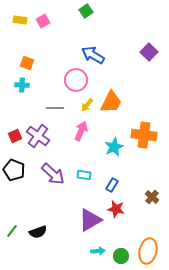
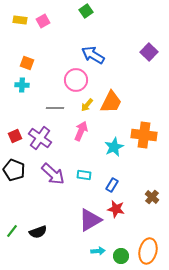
purple cross: moved 2 px right, 2 px down
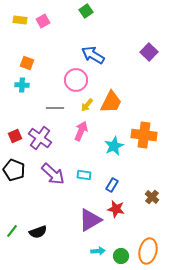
cyan star: moved 1 px up
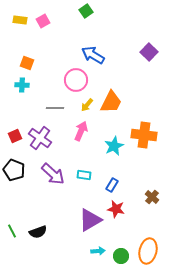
green line: rotated 64 degrees counterclockwise
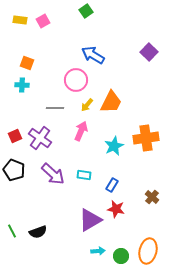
orange cross: moved 2 px right, 3 px down; rotated 15 degrees counterclockwise
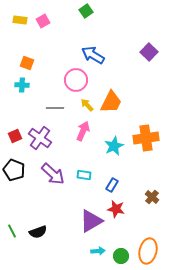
yellow arrow: rotated 96 degrees clockwise
pink arrow: moved 2 px right
purple triangle: moved 1 px right, 1 px down
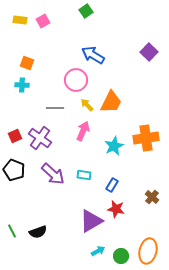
cyan arrow: rotated 24 degrees counterclockwise
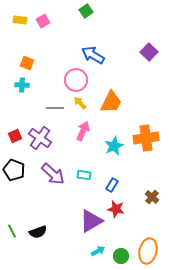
yellow arrow: moved 7 px left, 2 px up
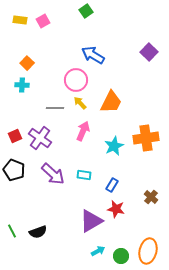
orange square: rotated 24 degrees clockwise
brown cross: moved 1 px left
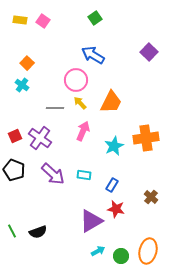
green square: moved 9 px right, 7 px down
pink square: rotated 24 degrees counterclockwise
cyan cross: rotated 32 degrees clockwise
